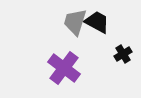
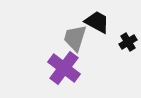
gray trapezoid: moved 16 px down
black cross: moved 5 px right, 12 px up
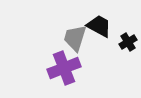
black trapezoid: moved 2 px right, 4 px down
purple cross: rotated 32 degrees clockwise
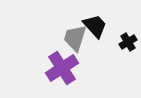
black trapezoid: moved 4 px left; rotated 20 degrees clockwise
purple cross: moved 2 px left; rotated 12 degrees counterclockwise
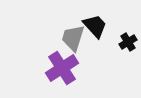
gray trapezoid: moved 2 px left
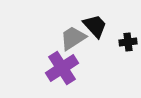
gray trapezoid: rotated 40 degrees clockwise
black cross: rotated 24 degrees clockwise
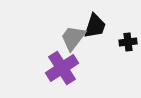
black trapezoid: rotated 60 degrees clockwise
gray trapezoid: rotated 20 degrees counterclockwise
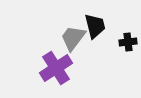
black trapezoid: rotated 32 degrees counterclockwise
purple cross: moved 6 px left
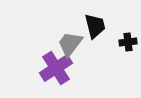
gray trapezoid: moved 3 px left, 6 px down
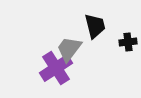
gray trapezoid: moved 1 px left, 5 px down
